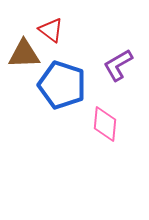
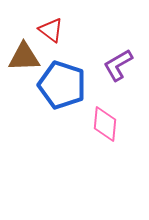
brown triangle: moved 3 px down
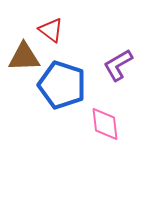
pink diamond: rotated 12 degrees counterclockwise
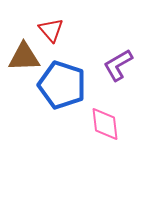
red triangle: rotated 12 degrees clockwise
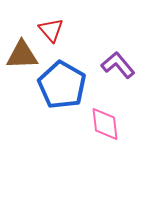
brown triangle: moved 2 px left, 2 px up
purple L-shape: rotated 80 degrees clockwise
blue pentagon: rotated 12 degrees clockwise
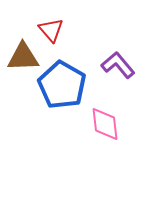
brown triangle: moved 1 px right, 2 px down
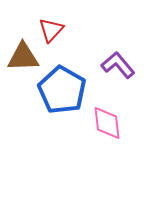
red triangle: rotated 24 degrees clockwise
blue pentagon: moved 5 px down
pink diamond: moved 2 px right, 1 px up
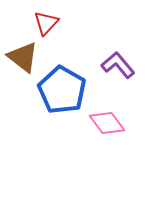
red triangle: moved 5 px left, 7 px up
brown triangle: rotated 40 degrees clockwise
pink diamond: rotated 30 degrees counterclockwise
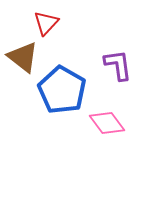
purple L-shape: rotated 32 degrees clockwise
